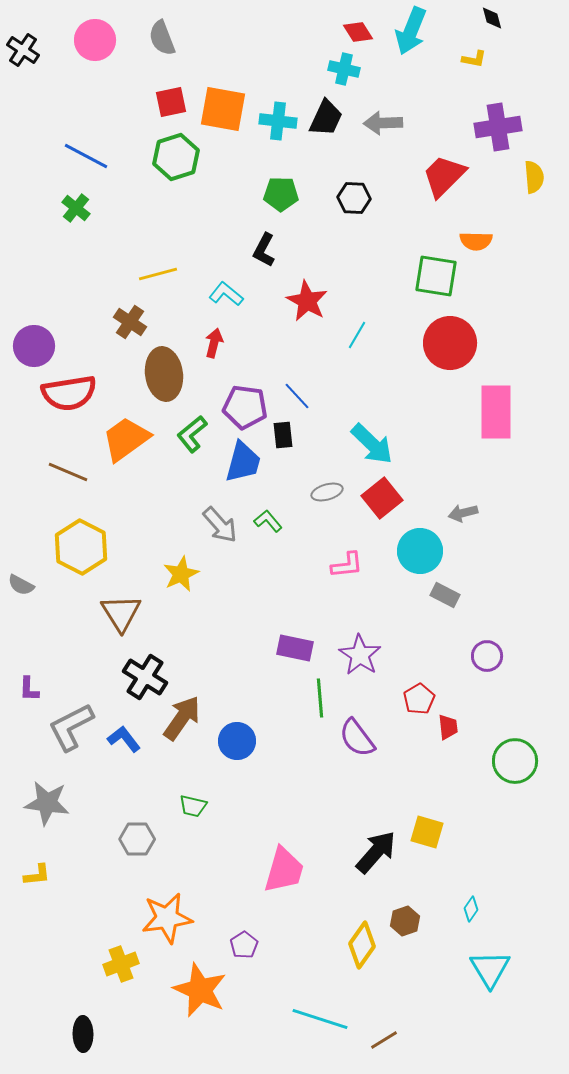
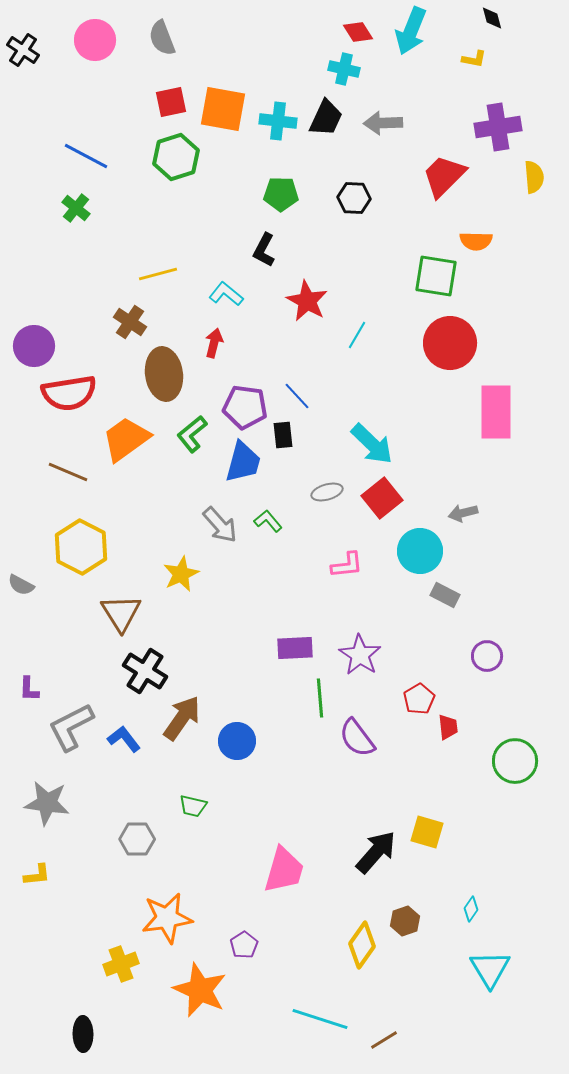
purple rectangle at (295, 648): rotated 15 degrees counterclockwise
black cross at (145, 677): moved 6 px up
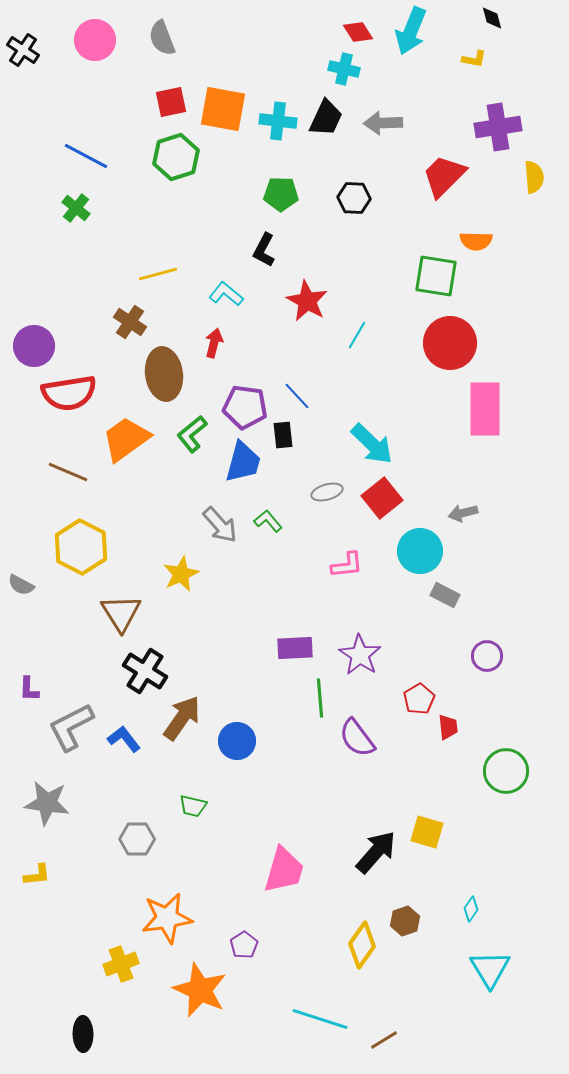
pink rectangle at (496, 412): moved 11 px left, 3 px up
green circle at (515, 761): moved 9 px left, 10 px down
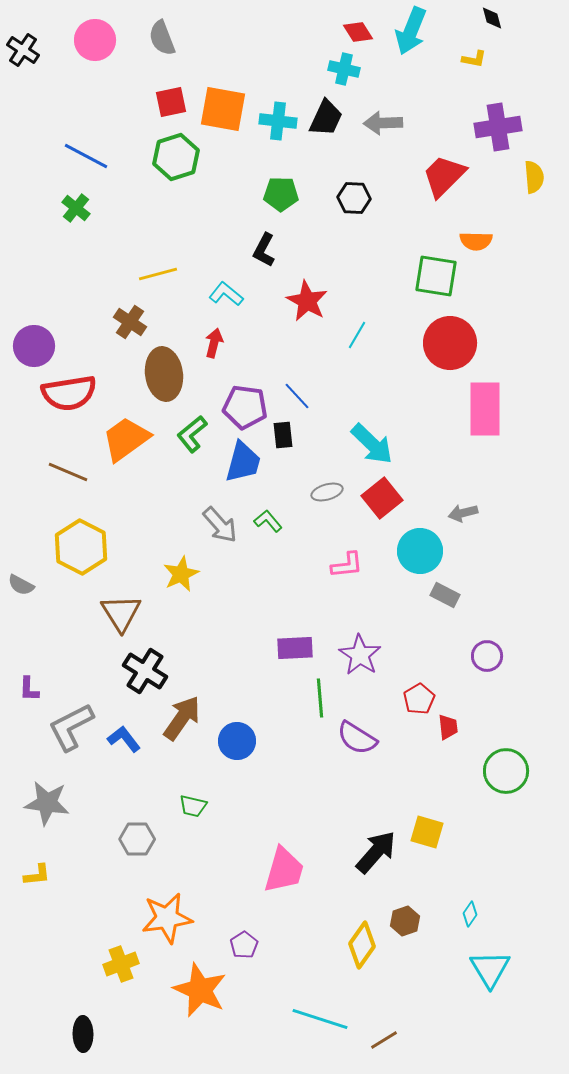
purple semicircle at (357, 738): rotated 21 degrees counterclockwise
cyan diamond at (471, 909): moved 1 px left, 5 px down
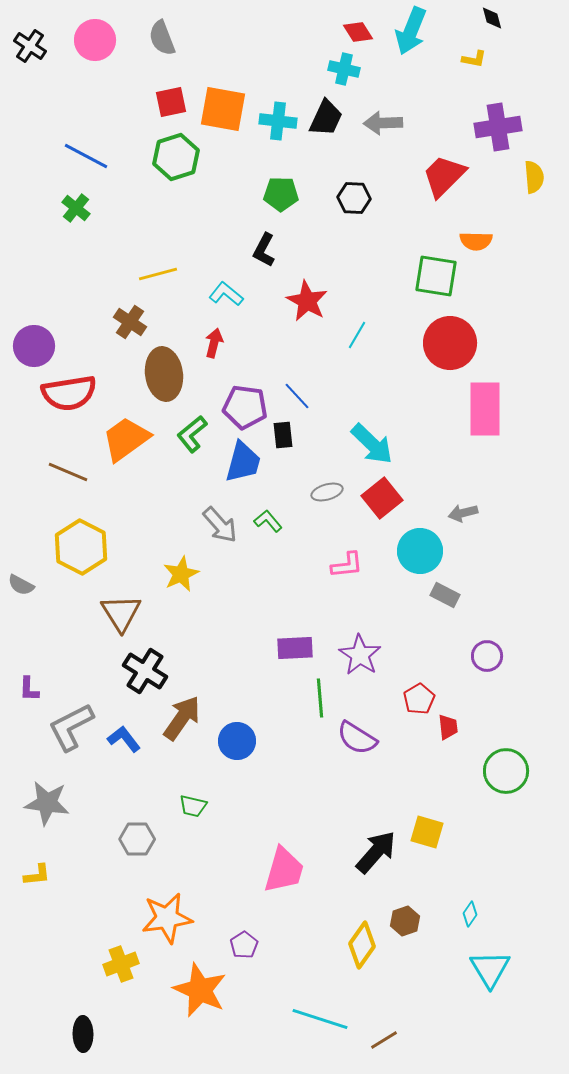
black cross at (23, 50): moved 7 px right, 4 px up
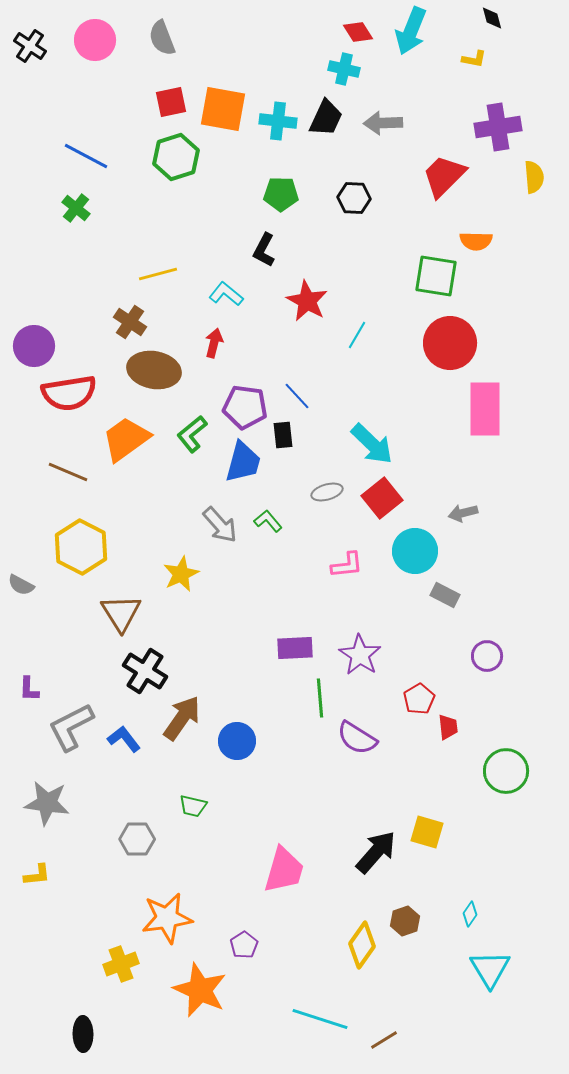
brown ellipse at (164, 374): moved 10 px left, 4 px up; rotated 72 degrees counterclockwise
cyan circle at (420, 551): moved 5 px left
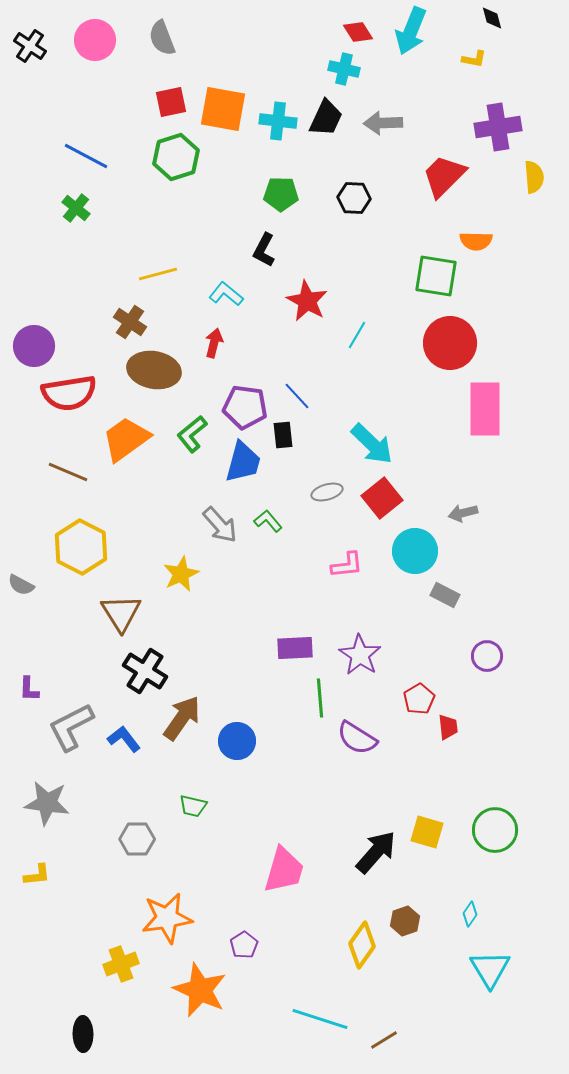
green circle at (506, 771): moved 11 px left, 59 px down
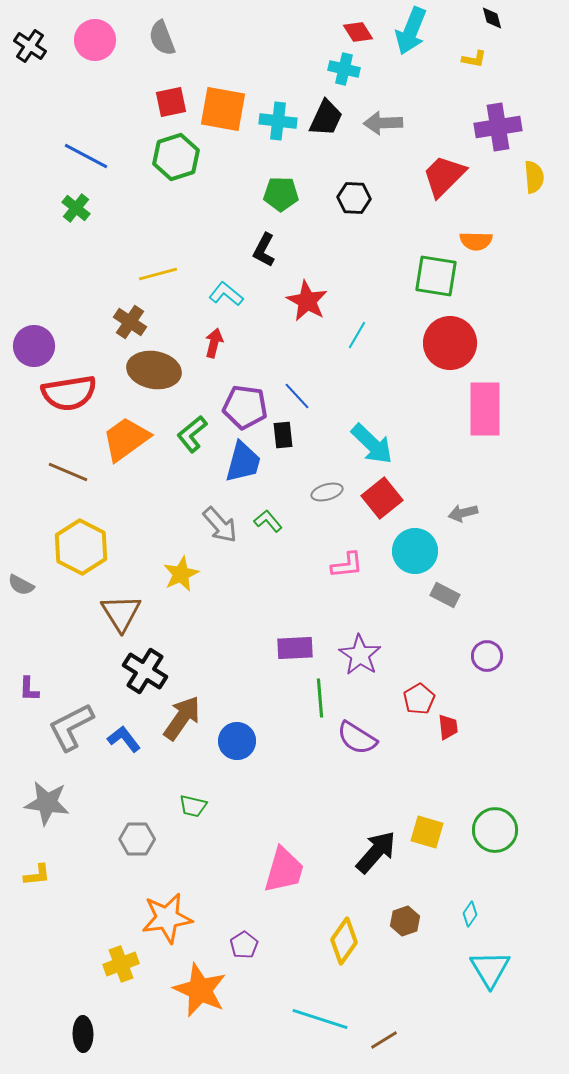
yellow diamond at (362, 945): moved 18 px left, 4 px up
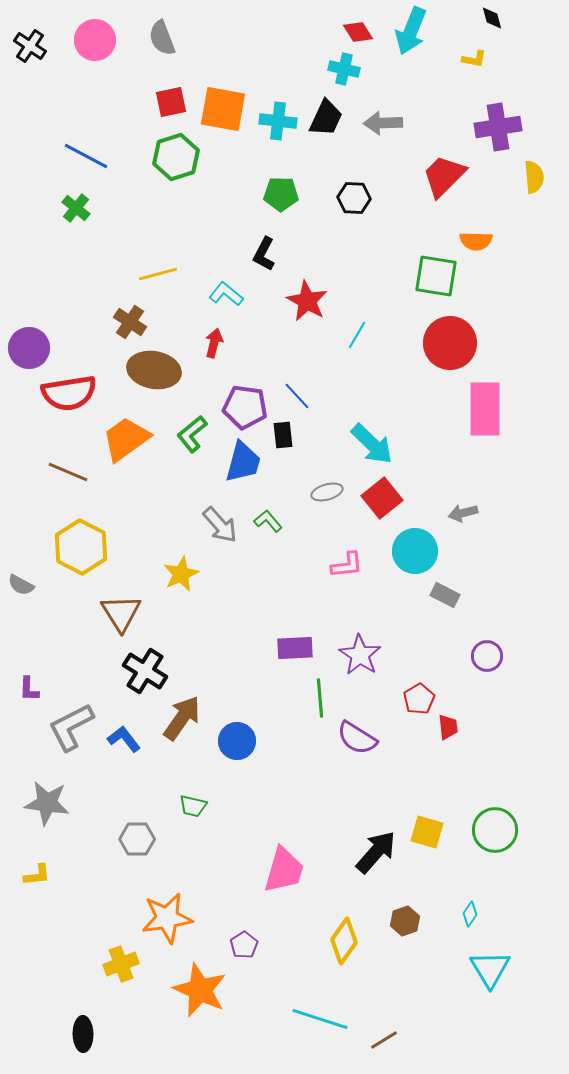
black L-shape at (264, 250): moved 4 px down
purple circle at (34, 346): moved 5 px left, 2 px down
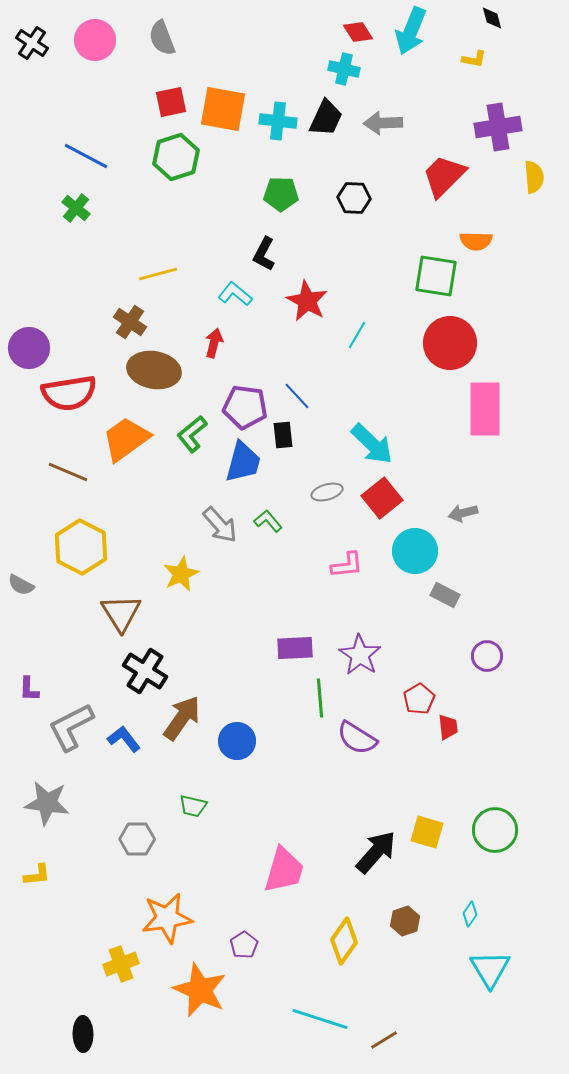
black cross at (30, 46): moved 2 px right, 3 px up
cyan L-shape at (226, 294): moved 9 px right
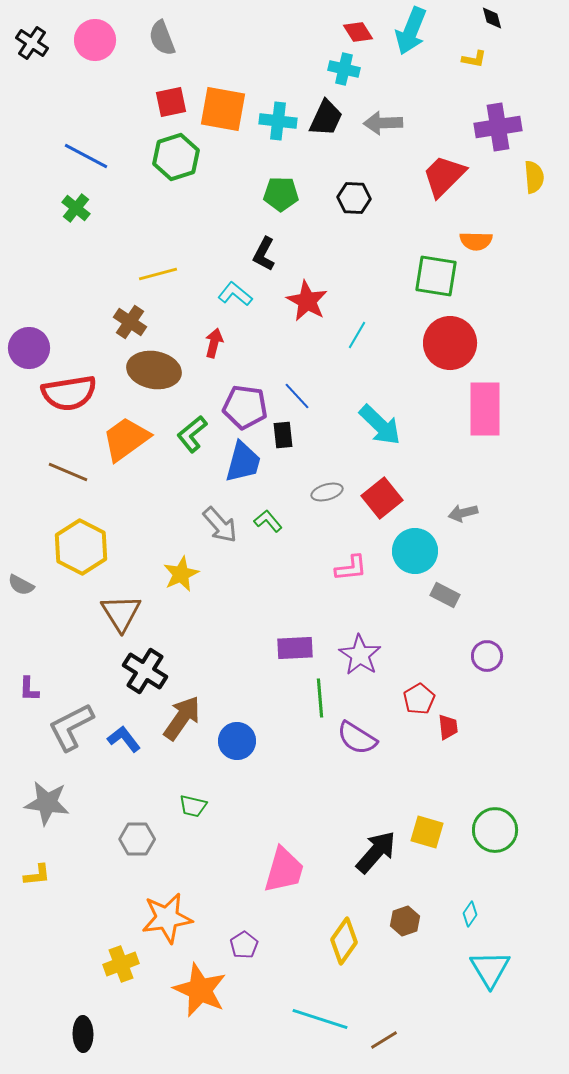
cyan arrow at (372, 444): moved 8 px right, 19 px up
pink L-shape at (347, 565): moved 4 px right, 3 px down
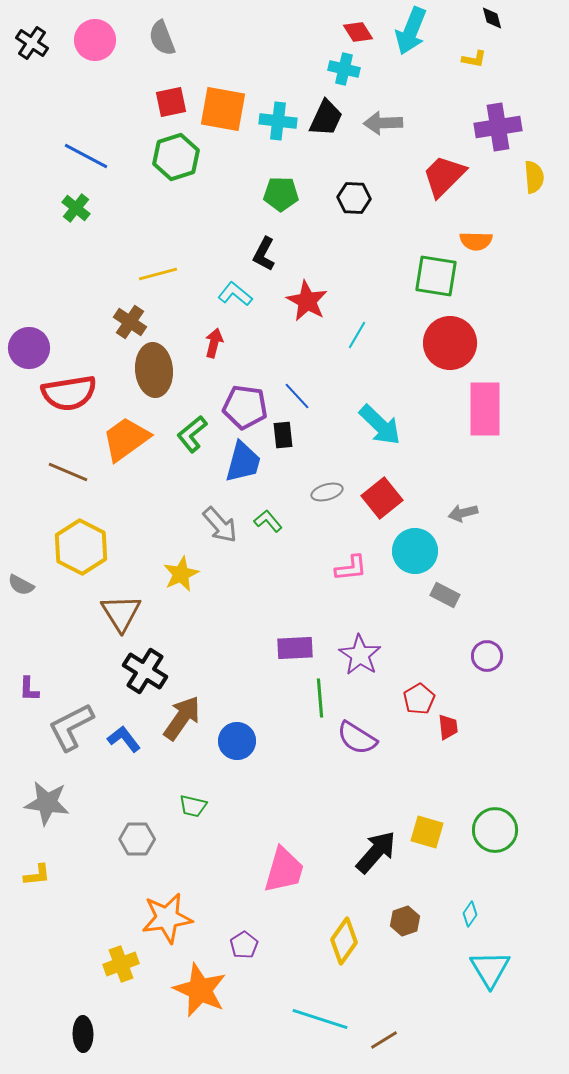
brown ellipse at (154, 370): rotated 75 degrees clockwise
